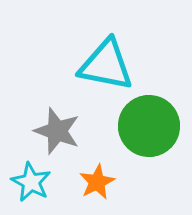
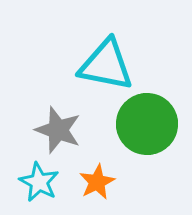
green circle: moved 2 px left, 2 px up
gray star: moved 1 px right, 1 px up
cyan star: moved 8 px right
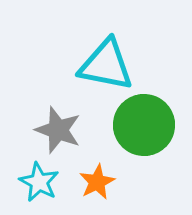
green circle: moved 3 px left, 1 px down
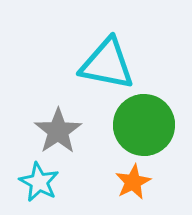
cyan triangle: moved 1 px right, 1 px up
gray star: moved 1 px down; rotated 18 degrees clockwise
orange star: moved 36 px right
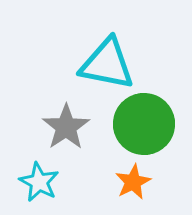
green circle: moved 1 px up
gray star: moved 8 px right, 4 px up
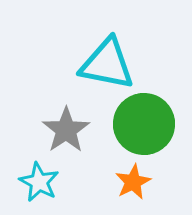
gray star: moved 3 px down
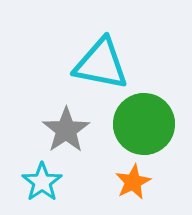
cyan triangle: moved 6 px left
cyan star: moved 3 px right; rotated 9 degrees clockwise
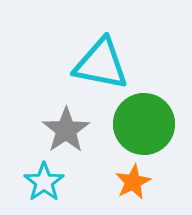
cyan star: moved 2 px right
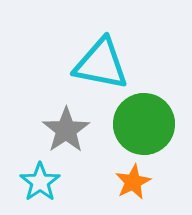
cyan star: moved 4 px left
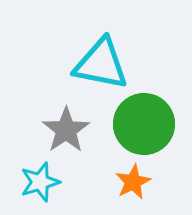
cyan star: rotated 18 degrees clockwise
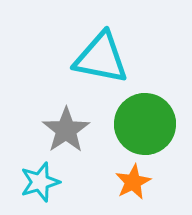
cyan triangle: moved 6 px up
green circle: moved 1 px right
